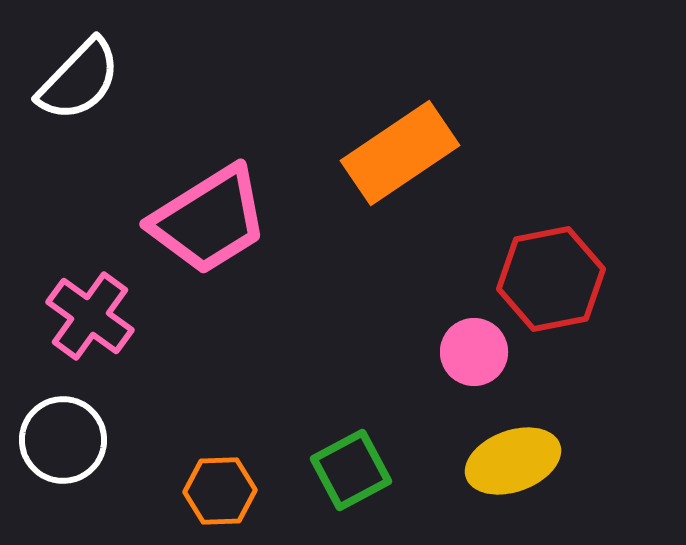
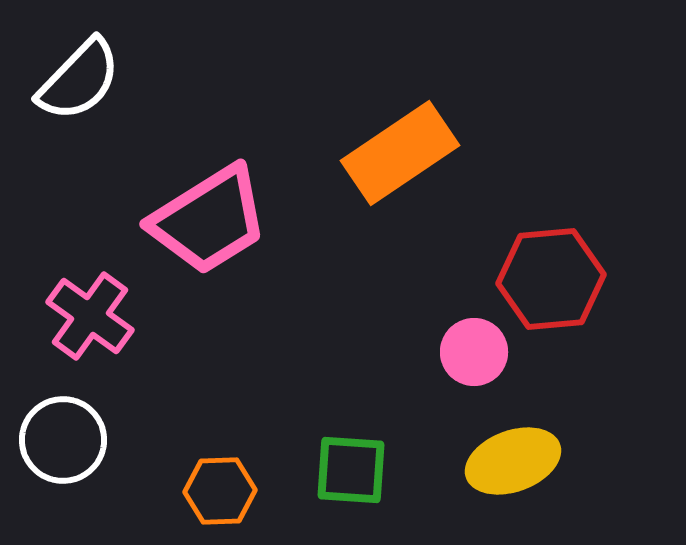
red hexagon: rotated 6 degrees clockwise
green square: rotated 32 degrees clockwise
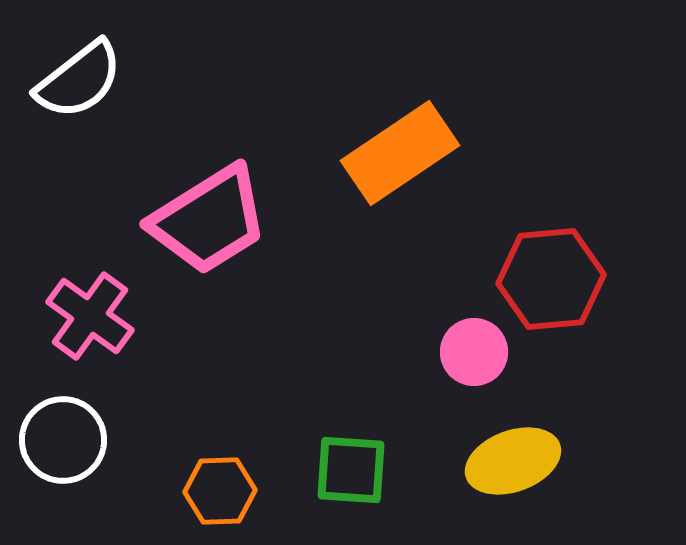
white semicircle: rotated 8 degrees clockwise
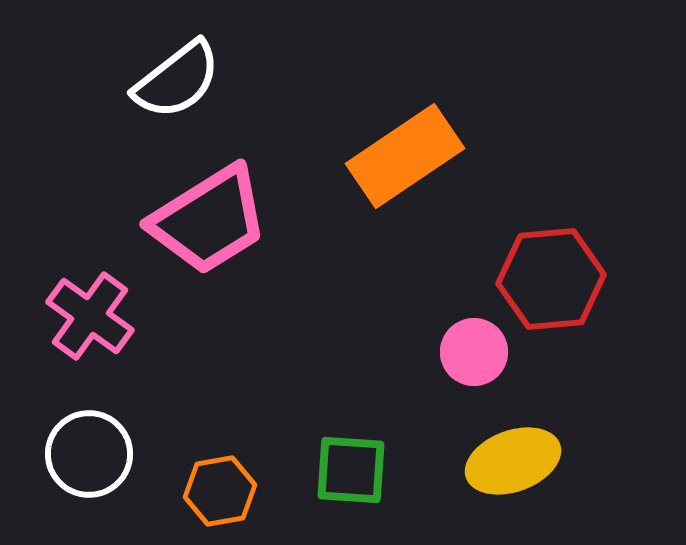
white semicircle: moved 98 px right
orange rectangle: moved 5 px right, 3 px down
white circle: moved 26 px right, 14 px down
orange hexagon: rotated 8 degrees counterclockwise
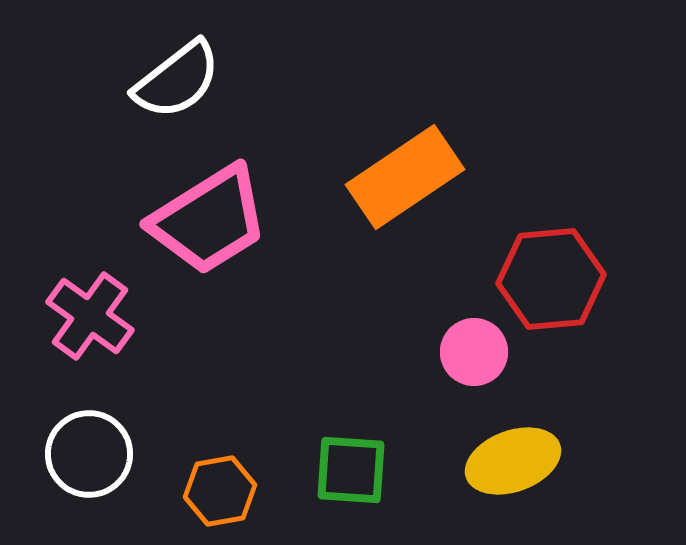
orange rectangle: moved 21 px down
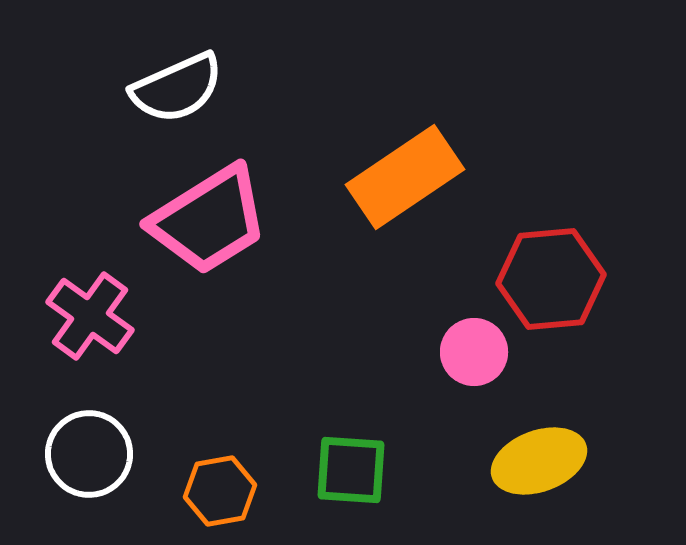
white semicircle: moved 8 px down; rotated 14 degrees clockwise
yellow ellipse: moved 26 px right
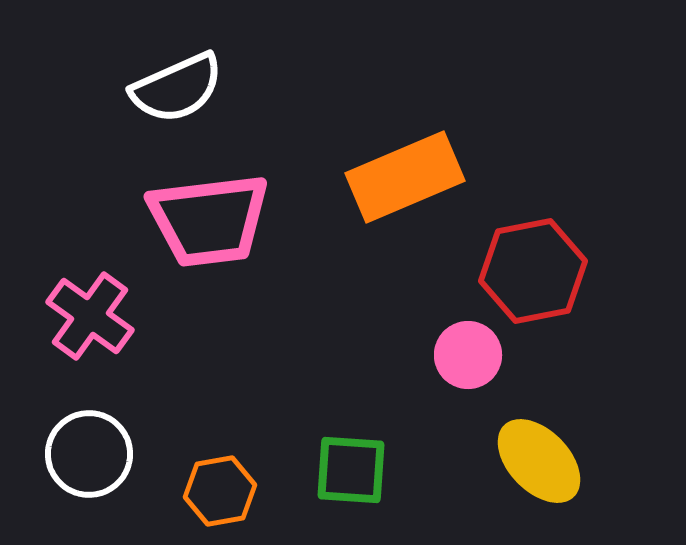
orange rectangle: rotated 11 degrees clockwise
pink trapezoid: rotated 25 degrees clockwise
red hexagon: moved 18 px left, 8 px up; rotated 6 degrees counterclockwise
pink circle: moved 6 px left, 3 px down
yellow ellipse: rotated 66 degrees clockwise
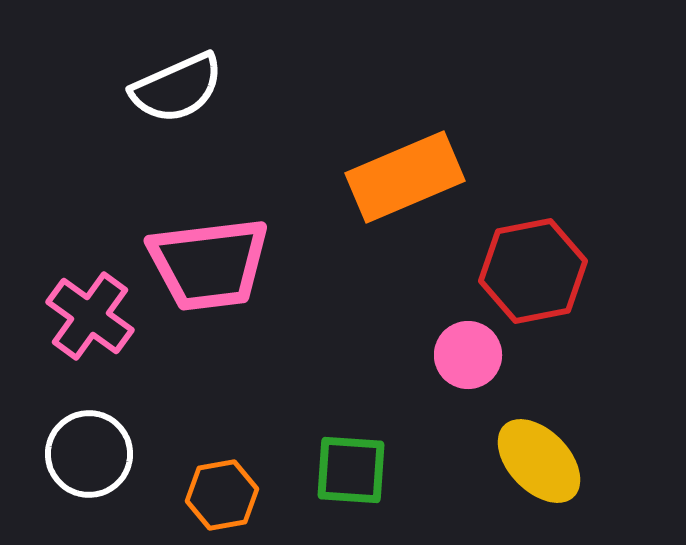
pink trapezoid: moved 44 px down
orange hexagon: moved 2 px right, 4 px down
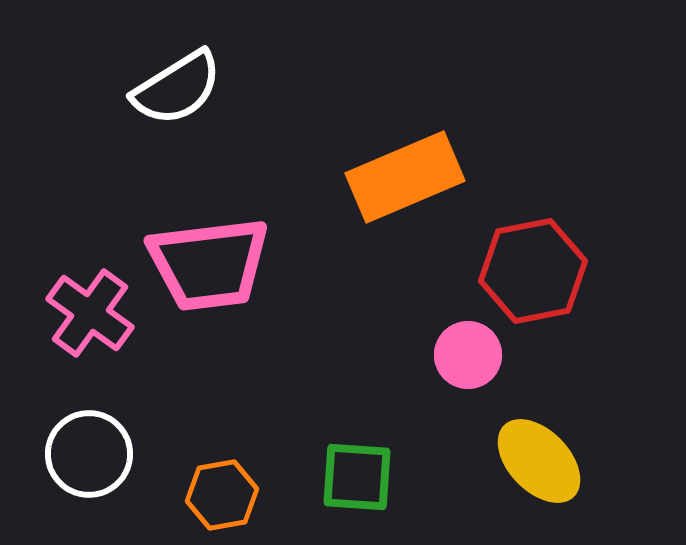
white semicircle: rotated 8 degrees counterclockwise
pink cross: moved 3 px up
green square: moved 6 px right, 7 px down
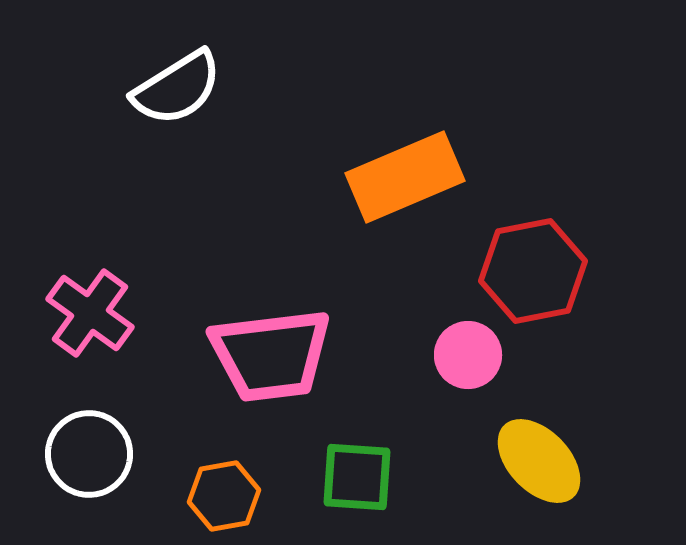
pink trapezoid: moved 62 px right, 91 px down
orange hexagon: moved 2 px right, 1 px down
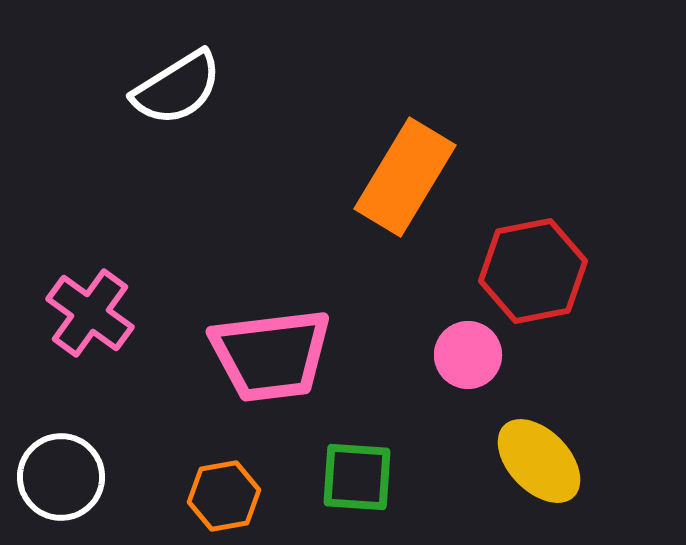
orange rectangle: rotated 36 degrees counterclockwise
white circle: moved 28 px left, 23 px down
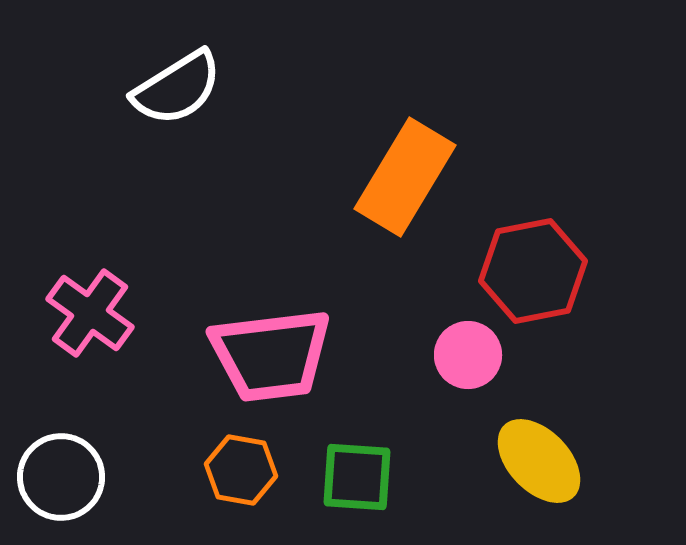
orange hexagon: moved 17 px right, 26 px up; rotated 20 degrees clockwise
